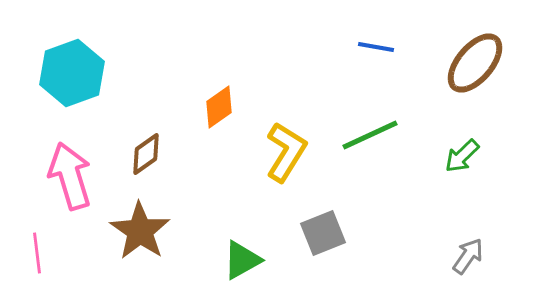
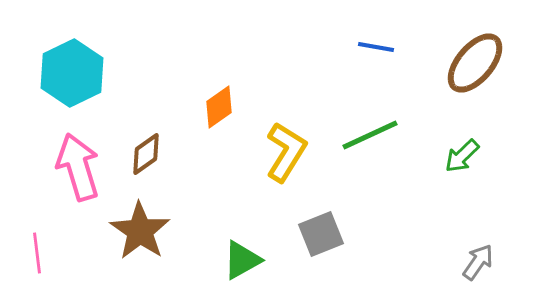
cyan hexagon: rotated 6 degrees counterclockwise
pink arrow: moved 8 px right, 9 px up
gray square: moved 2 px left, 1 px down
gray arrow: moved 10 px right, 6 px down
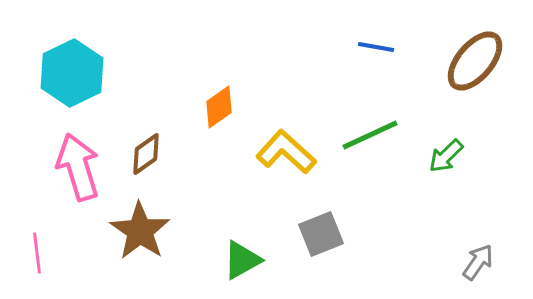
brown ellipse: moved 2 px up
yellow L-shape: rotated 80 degrees counterclockwise
green arrow: moved 16 px left
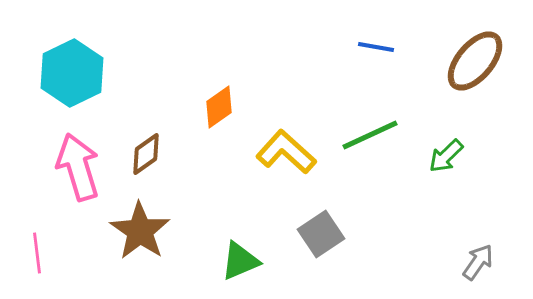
gray square: rotated 12 degrees counterclockwise
green triangle: moved 2 px left, 1 px down; rotated 6 degrees clockwise
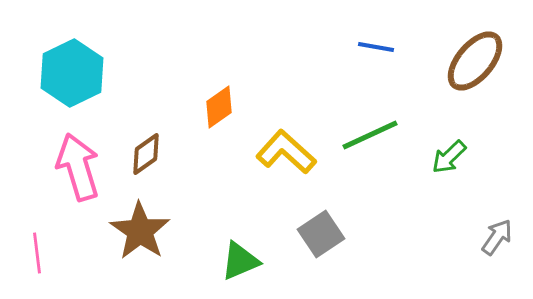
green arrow: moved 3 px right, 1 px down
gray arrow: moved 19 px right, 25 px up
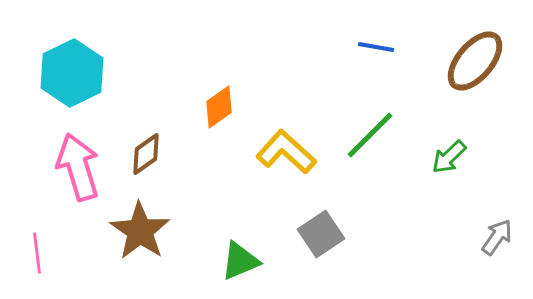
green line: rotated 20 degrees counterclockwise
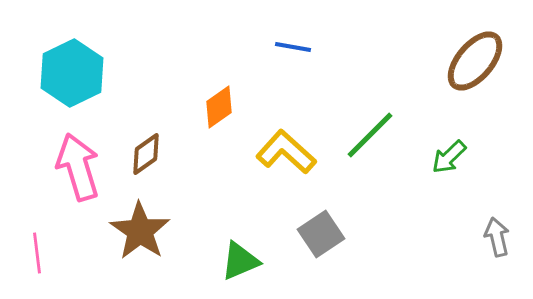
blue line: moved 83 px left
gray arrow: rotated 48 degrees counterclockwise
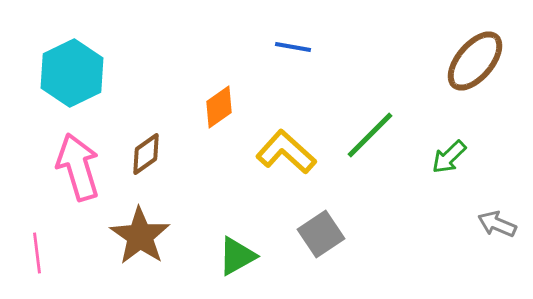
brown star: moved 5 px down
gray arrow: moved 13 px up; rotated 54 degrees counterclockwise
green triangle: moved 3 px left, 5 px up; rotated 6 degrees counterclockwise
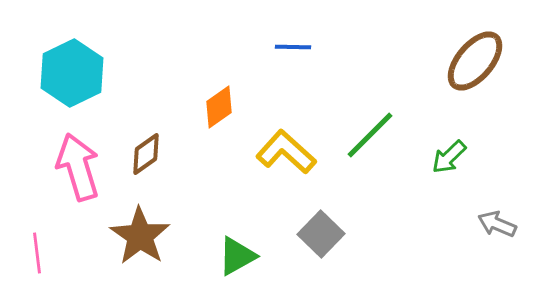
blue line: rotated 9 degrees counterclockwise
gray square: rotated 12 degrees counterclockwise
